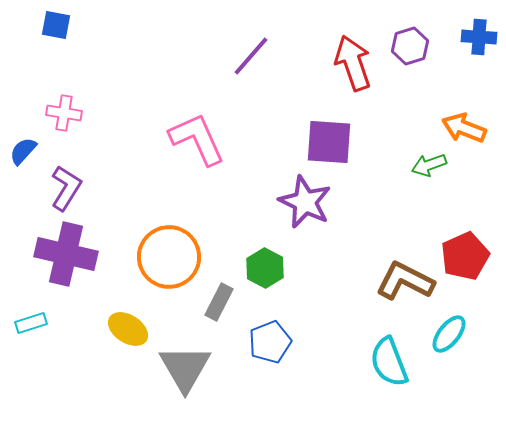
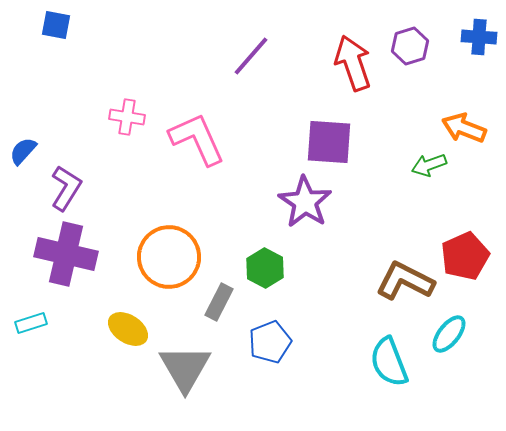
pink cross: moved 63 px right, 4 px down
purple star: rotated 8 degrees clockwise
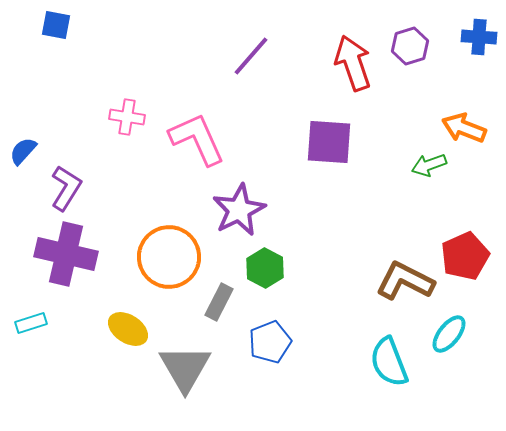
purple star: moved 66 px left, 8 px down; rotated 12 degrees clockwise
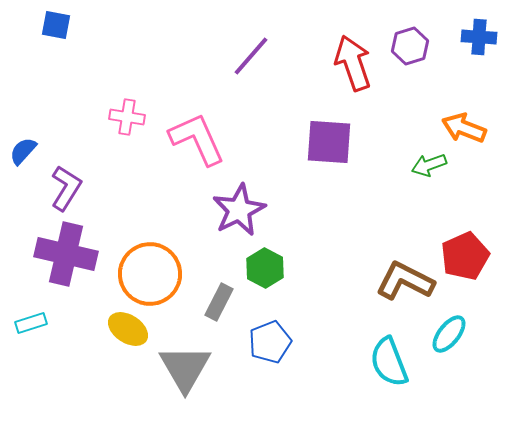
orange circle: moved 19 px left, 17 px down
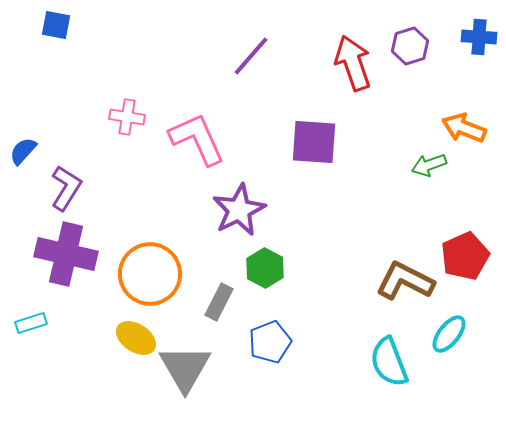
purple square: moved 15 px left
yellow ellipse: moved 8 px right, 9 px down
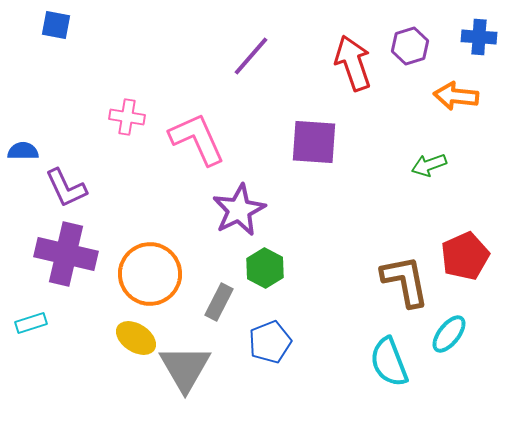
orange arrow: moved 8 px left, 32 px up; rotated 15 degrees counterclockwise
blue semicircle: rotated 48 degrees clockwise
purple L-shape: rotated 123 degrees clockwise
brown L-shape: rotated 52 degrees clockwise
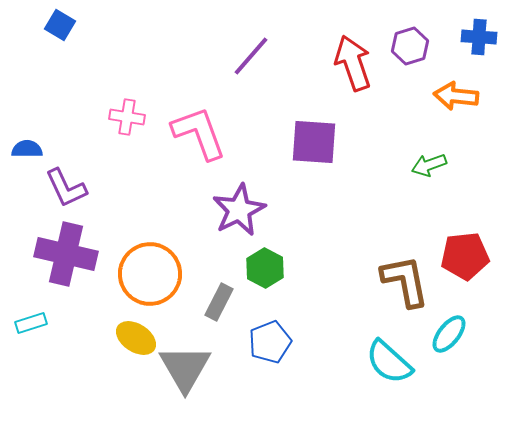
blue square: moved 4 px right; rotated 20 degrees clockwise
pink L-shape: moved 2 px right, 6 px up; rotated 4 degrees clockwise
blue semicircle: moved 4 px right, 2 px up
red pentagon: rotated 18 degrees clockwise
cyan semicircle: rotated 27 degrees counterclockwise
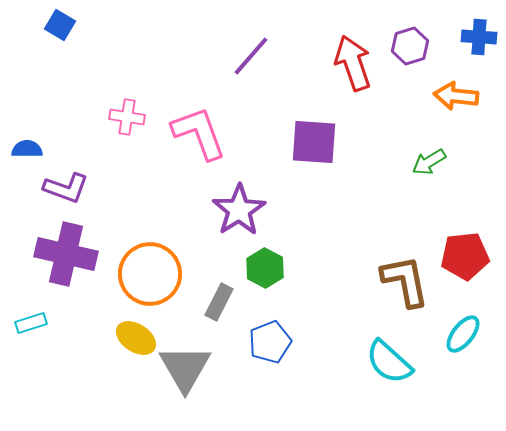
green arrow: moved 3 px up; rotated 12 degrees counterclockwise
purple L-shape: rotated 45 degrees counterclockwise
purple star: rotated 6 degrees counterclockwise
cyan ellipse: moved 14 px right
